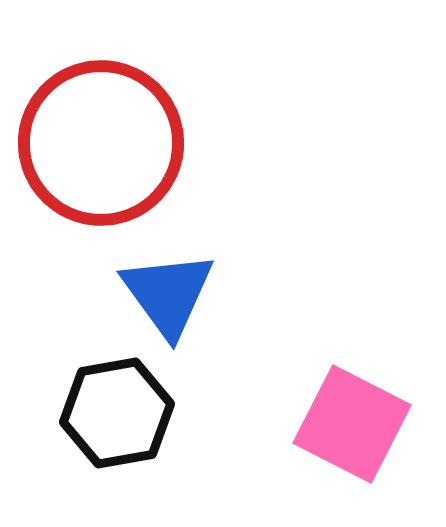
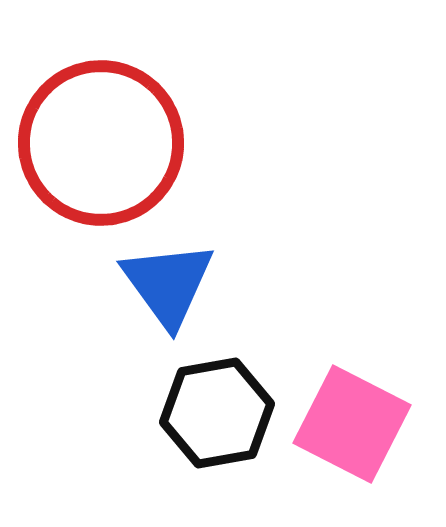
blue triangle: moved 10 px up
black hexagon: moved 100 px right
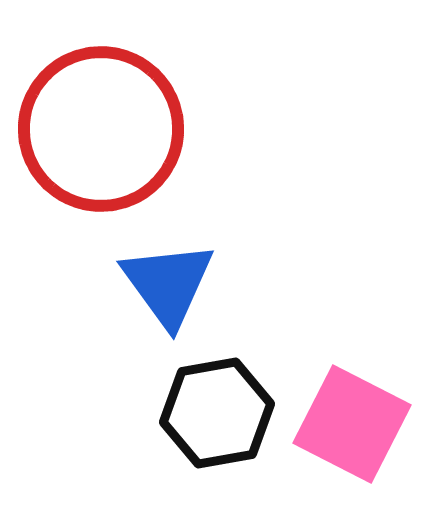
red circle: moved 14 px up
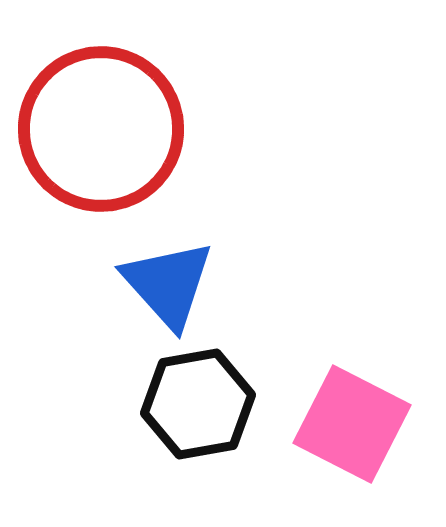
blue triangle: rotated 6 degrees counterclockwise
black hexagon: moved 19 px left, 9 px up
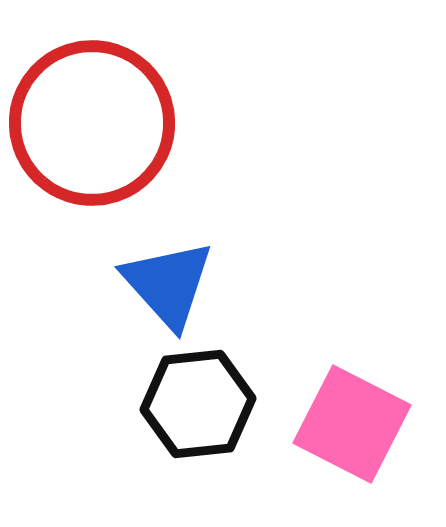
red circle: moved 9 px left, 6 px up
black hexagon: rotated 4 degrees clockwise
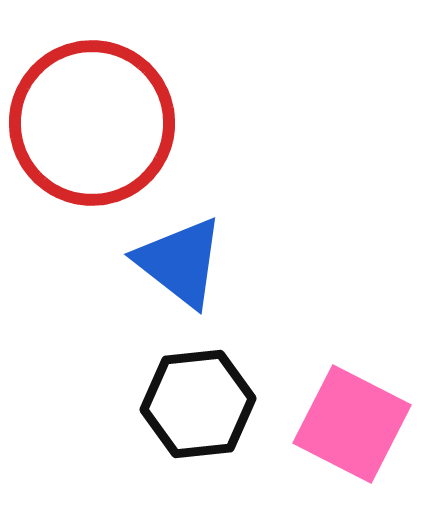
blue triangle: moved 12 px right, 22 px up; rotated 10 degrees counterclockwise
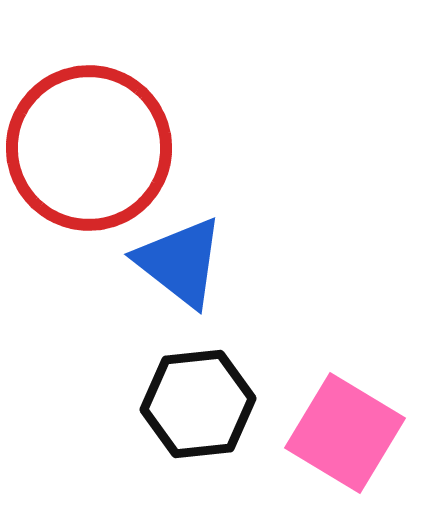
red circle: moved 3 px left, 25 px down
pink square: moved 7 px left, 9 px down; rotated 4 degrees clockwise
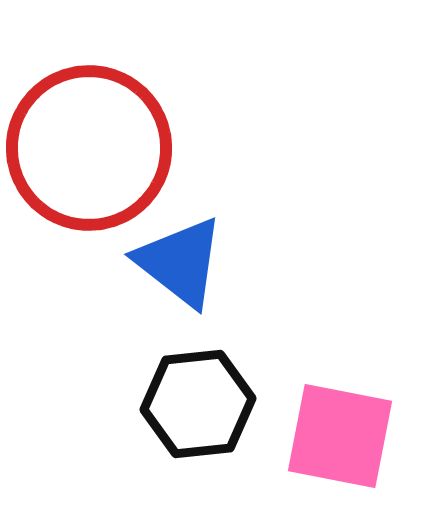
pink square: moved 5 px left, 3 px down; rotated 20 degrees counterclockwise
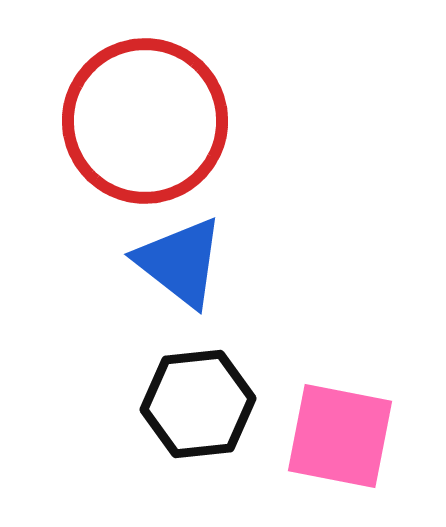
red circle: moved 56 px right, 27 px up
